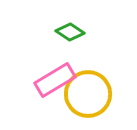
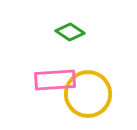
pink rectangle: rotated 27 degrees clockwise
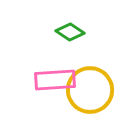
yellow circle: moved 2 px right, 4 px up
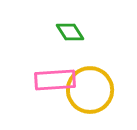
green diamond: rotated 24 degrees clockwise
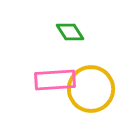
yellow circle: moved 1 px right, 1 px up
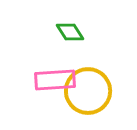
yellow circle: moved 3 px left, 2 px down
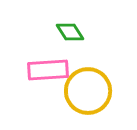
pink rectangle: moved 7 px left, 10 px up
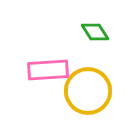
green diamond: moved 25 px right
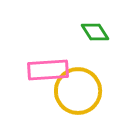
yellow circle: moved 10 px left
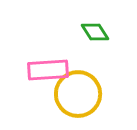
yellow circle: moved 3 px down
